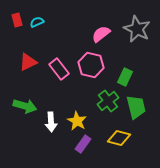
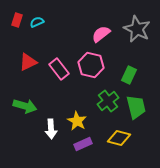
red rectangle: rotated 32 degrees clockwise
green rectangle: moved 4 px right, 2 px up
white arrow: moved 7 px down
purple rectangle: rotated 30 degrees clockwise
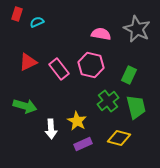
red rectangle: moved 6 px up
pink semicircle: rotated 48 degrees clockwise
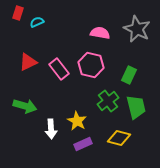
red rectangle: moved 1 px right, 1 px up
pink semicircle: moved 1 px left, 1 px up
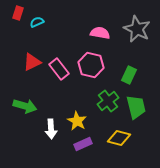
red triangle: moved 4 px right
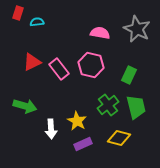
cyan semicircle: rotated 16 degrees clockwise
green cross: moved 4 px down
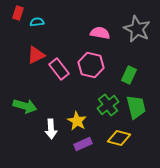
red triangle: moved 4 px right, 7 px up
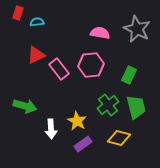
pink hexagon: rotated 20 degrees counterclockwise
purple rectangle: rotated 12 degrees counterclockwise
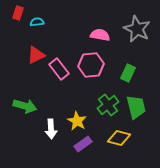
pink semicircle: moved 2 px down
green rectangle: moved 1 px left, 2 px up
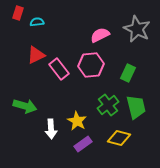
pink semicircle: rotated 36 degrees counterclockwise
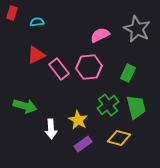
red rectangle: moved 6 px left
pink hexagon: moved 2 px left, 2 px down
yellow star: moved 1 px right, 1 px up
